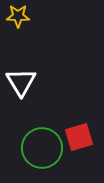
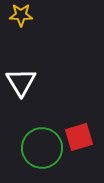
yellow star: moved 3 px right, 1 px up
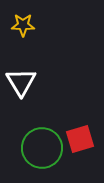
yellow star: moved 2 px right, 10 px down
red square: moved 1 px right, 2 px down
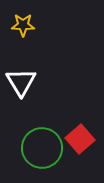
red square: rotated 24 degrees counterclockwise
